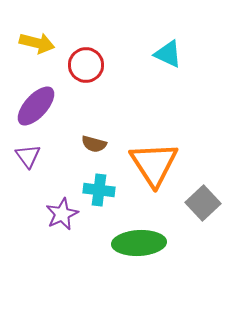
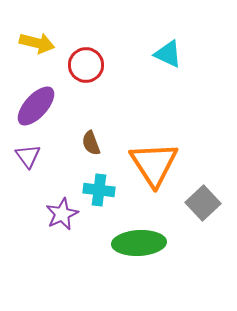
brown semicircle: moved 3 px left, 1 px up; rotated 55 degrees clockwise
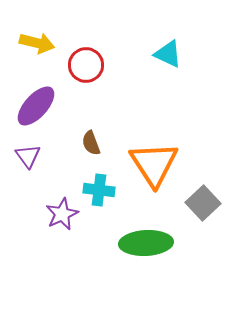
green ellipse: moved 7 px right
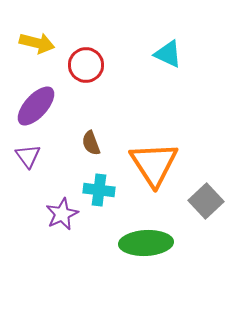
gray square: moved 3 px right, 2 px up
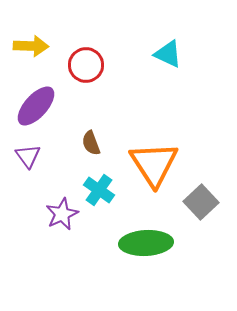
yellow arrow: moved 6 px left, 3 px down; rotated 12 degrees counterclockwise
cyan cross: rotated 28 degrees clockwise
gray square: moved 5 px left, 1 px down
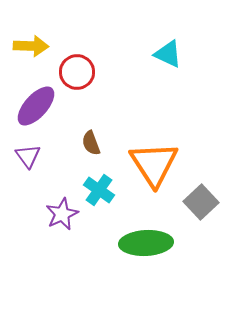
red circle: moved 9 px left, 7 px down
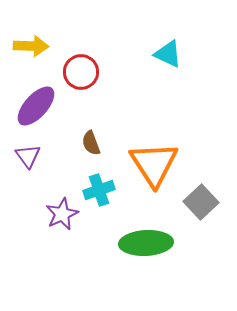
red circle: moved 4 px right
cyan cross: rotated 36 degrees clockwise
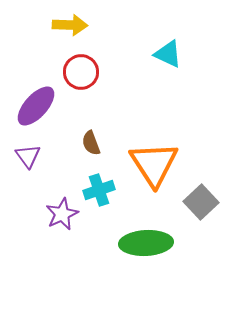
yellow arrow: moved 39 px right, 21 px up
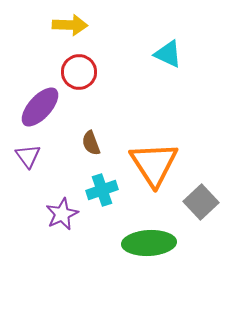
red circle: moved 2 px left
purple ellipse: moved 4 px right, 1 px down
cyan cross: moved 3 px right
green ellipse: moved 3 px right
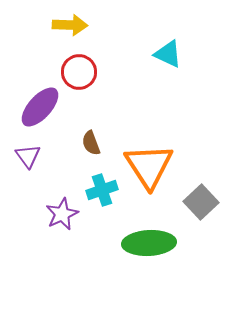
orange triangle: moved 5 px left, 2 px down
